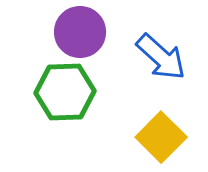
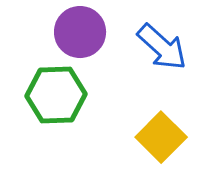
blue arrow: moved 1 px right, 10 px up
green hexagon: moved 9 px left, 3 px down
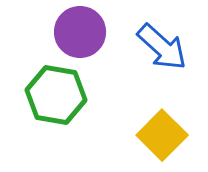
green hexagon: rotated 12 degrees clockwise
yellow square: moved 1 px right, 2 px up
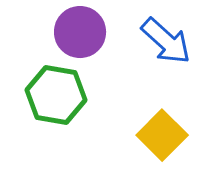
blue arrow: moved 4 px right, 6 px up
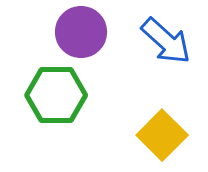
purple circle: moved 1 px right
green hexagon: rotated 10 degrees counterclockwise
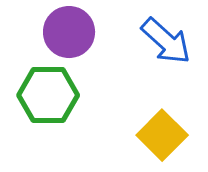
purple circle: moved 12 px left
green hexagon: moved 8 px left
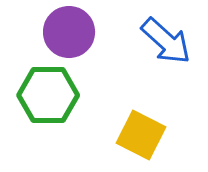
yellow square: moved 21 px left; rotated 18 degrees counterclockwise
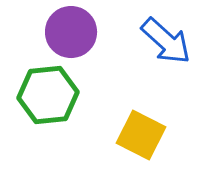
purple circle: moved 2 px right
green hexagon: rotated 6 degrees counterclockwise
